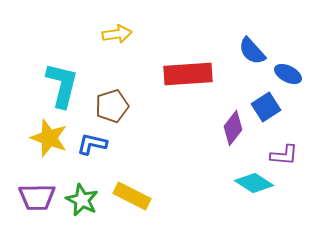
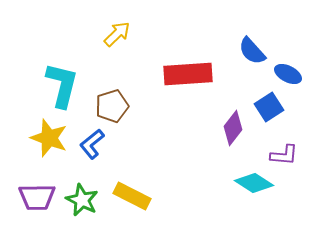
yellow arrow: rotated 36 degrees counterclockwise
blue square: moved 3 px right
blue L-shape: rotated 52 degrees counterclockwise
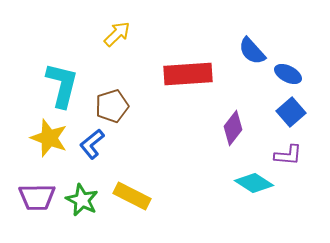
blue square: moved 22 px right, 5 px down; rotated 8 degrees counterclockwise
purple L-shape: moved 4 px right
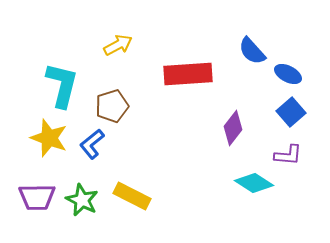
yellow arrow: moved 1 px right, 11 px down; rotated 16 degrees clockwise
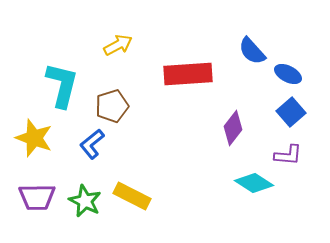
yellow star: moved 15 px left
green star: moved 3 px right, 1 px down
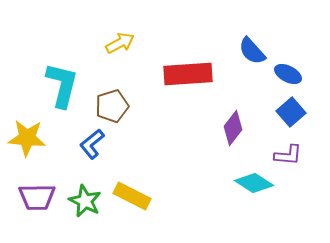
yellow arrow: moved 2 px right, 2 px up
yellow star: moved 7 px left; rotated 15 degrees counterclockwise
